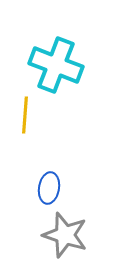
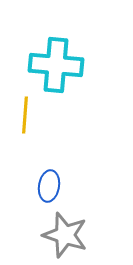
cyan cross: rotated 16 degrees counterclockwise
blue ellipse: moved 2 px up
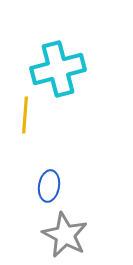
cyan cross: moved 2 px right, 4 px down; rotated 20 degrees counterclockwise
gray star: rotated 9 degrees clockwise
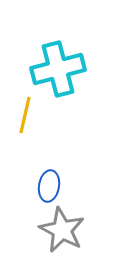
yellow line: rotated 9 degrees clockwise
gray star: moved 3 px left, 5 px up
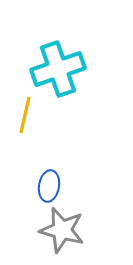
cyan cross: rotated 4 degrees counterclockwise
gray star: rotated 12 degrees counterclockwise
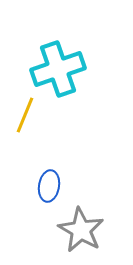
yellow line: rotated 9 degrees clockwise
gray star: moved 19 px right; rotated 15 degrees clockwise
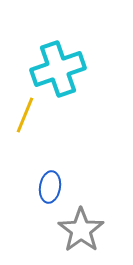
blue ellipse: moved 1 px right, 1 px down
gray star: rotated 6 degrees clockwise
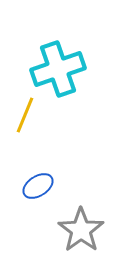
blue ellipse: moved 12 px left, 1 px up; rotated 48 degrees clockwise
